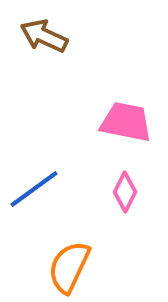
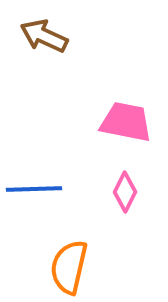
blue line: rotated 34 degrees clockwise
orange semicircle: rotated 12 degrees counterclockwise
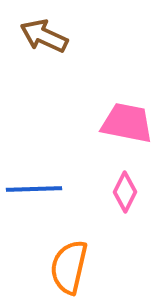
pink trapezoid: moved 1 px right, 1 px down
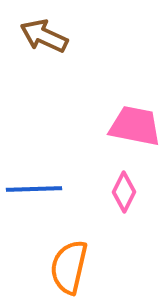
pink trapezoid: moved 8 px right, 3 px down
pink diamond: moved 1 px left
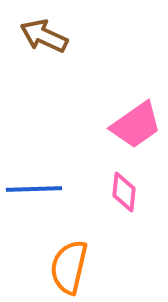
pink trapezoid: moved 1 px right, 1 px up; rotated 134 degrees clockwise
pink diamond: rotated 21 degrees counterclockwise
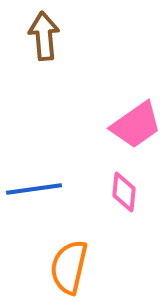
brown arrow: rotated 60 degrees clockwise
blue line: rotated 6 degrees counterclockwise
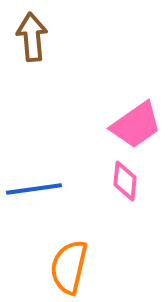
brown arrow: moved 12 px left, 1 px down
pink diamond: moved 1 px right, 11 px up
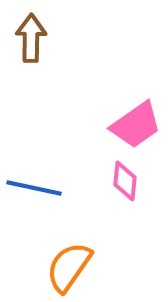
brown arrow: moved 1 px left, 1 px down; rotated 6 degrees clockwise
blue line: moved 1 px up; rotated 20 degrees clockwise
orange semicircle: rotated 22 degrees clockwise
